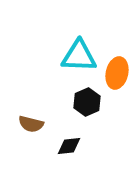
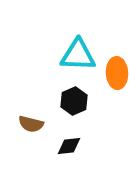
cyan triangle: moved 1 px left, 1 px up
orange ellipse: rotated 16 degrees counterclockwise
black hexagon: moved 13 px left, 1 px up
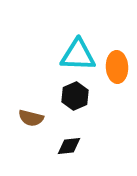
orange ellipse: moved 6 px up
black hexagon: moved 1 px right, 5 px up
brown semicircle: moved 6 px up
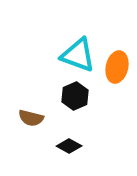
cyan triangle: rotated 18 degrees clockwise
orange ellipse: rotated 16 degrees clockwise
black diamond: rotated 35 degrees clockwise
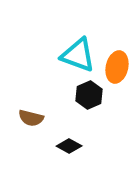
black hexagon: moved 14 px right, 1 px up
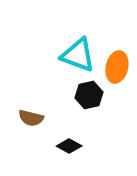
black hexagon: rotated 12 degrees clockwise
